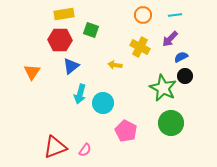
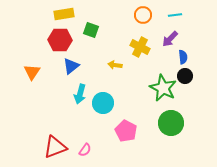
blue semicircle: moved 2 px right; rotated 112 degrees clockwise
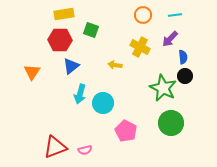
pink semicircle: rotated 40 degrees clockwise
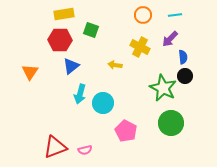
orange triangle: moved 2 px left
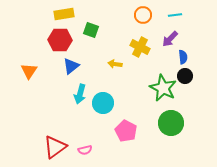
yellow arrow: moved 1 px up
orange triangle: moved 1 px left, 1 px up
red triangle: rotated 15 degrees counterclockwise
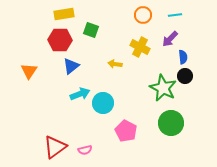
cyan arrow: rotated 126 degrees counterclockwise
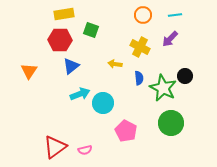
blue semicircle: moved 44 px left, 21 px down
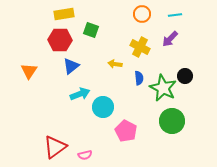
orange circle: moved 1 px left, 1 px up
cyan circle: moved 4 px down
green circle: moved 1 px right, 2 px up
pink semicircle: moved 5 px down
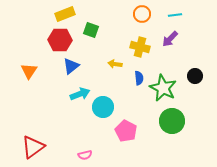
yellow rectangle: moved 1 px right; rotated 12 degrees counterclockwise
yellow cross: rotated 12 degrees counterclockwise
black circle: moved 10 px right
red triangle: moved 22 px left
